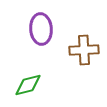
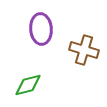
brown cross: rotated 20 degrees clockwise
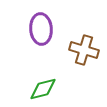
green diamond: moved 15 px right, 4 px down
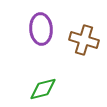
brown cross: moved 10 px up
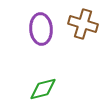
brown cross: moved 1 px left, 16 px up
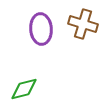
green diamond: moved 19 px left
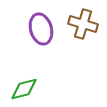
purple ellipse: rotated 12 degrees counterclockwise
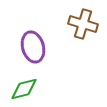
purple ellipse: moved 8 px left, 18 px down
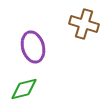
brown cross: moved 1 px right
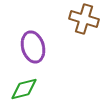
brown cross: moved 5 px up
